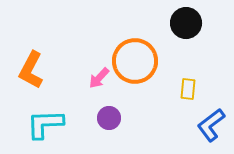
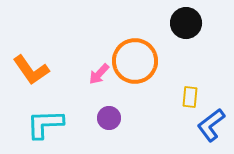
orange L-shape: rotated 63 degrees counterclockwise
pink arrow: moved 4 px up
yellow rectangle: moved 2 px right, 8 px down
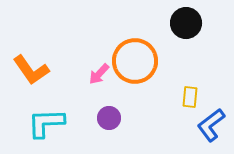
cyan L-shape: moved 1 px right, 1 px up
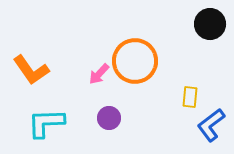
black circle: moved 24 px right, 1 px down
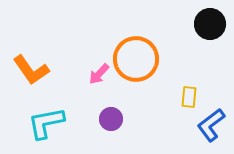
orange circle: moved 1 px right, 2 px up
yellow rectangle: moved 1 px left
purple circle: moved 2 px right, 1 px down
cyan L-shape: rotated 9 degrees counterclockwise
